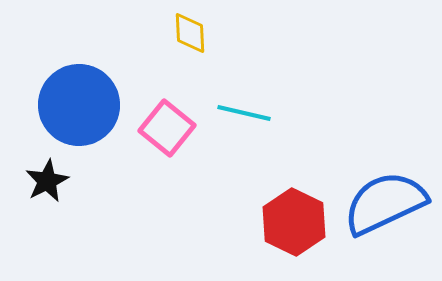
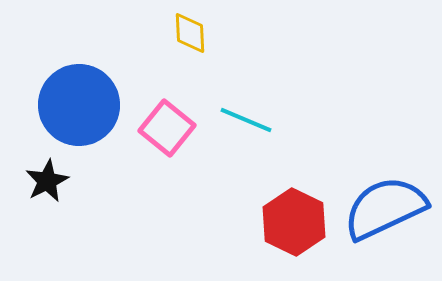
cyan line: moved 2 px right, 7 px down; rotated 10 degrees clockwise
blue semicircle: moved 5 px down
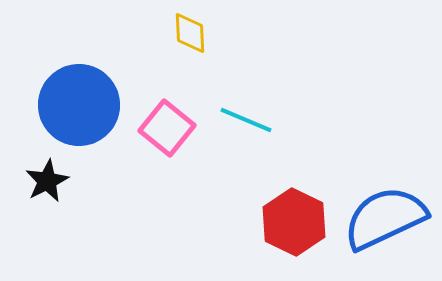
blue semicircle: moved 10 px down
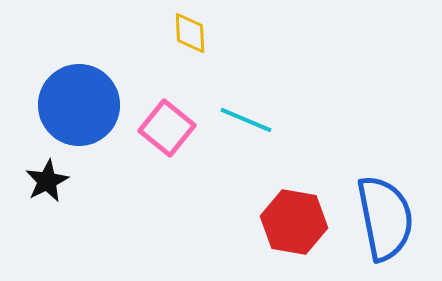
blue semicircle: rotated 104 degrees clockwise
red hexagon: rotated 16 degrees counterclockwise
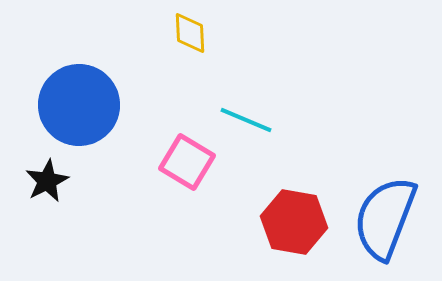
pink square: moved 20 px right, 34 px down; rotated 8 degrees counterclockwise
blue semicircle: rotated 148 degrees counterclockwise
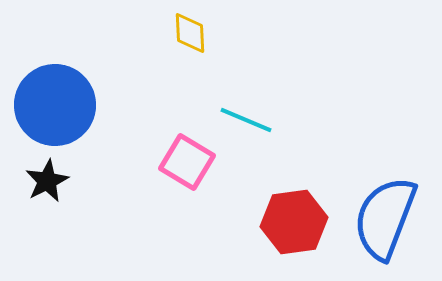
blue circle: moved 24 px left
red hexagon: rotated 18 degrees counterclockwise
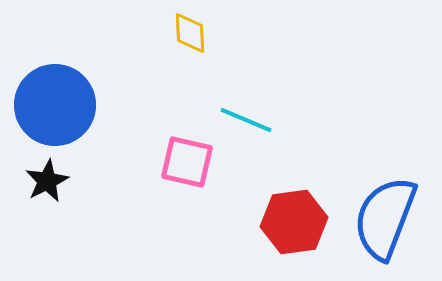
pink square: rotated 18 degrees counterclockwise
